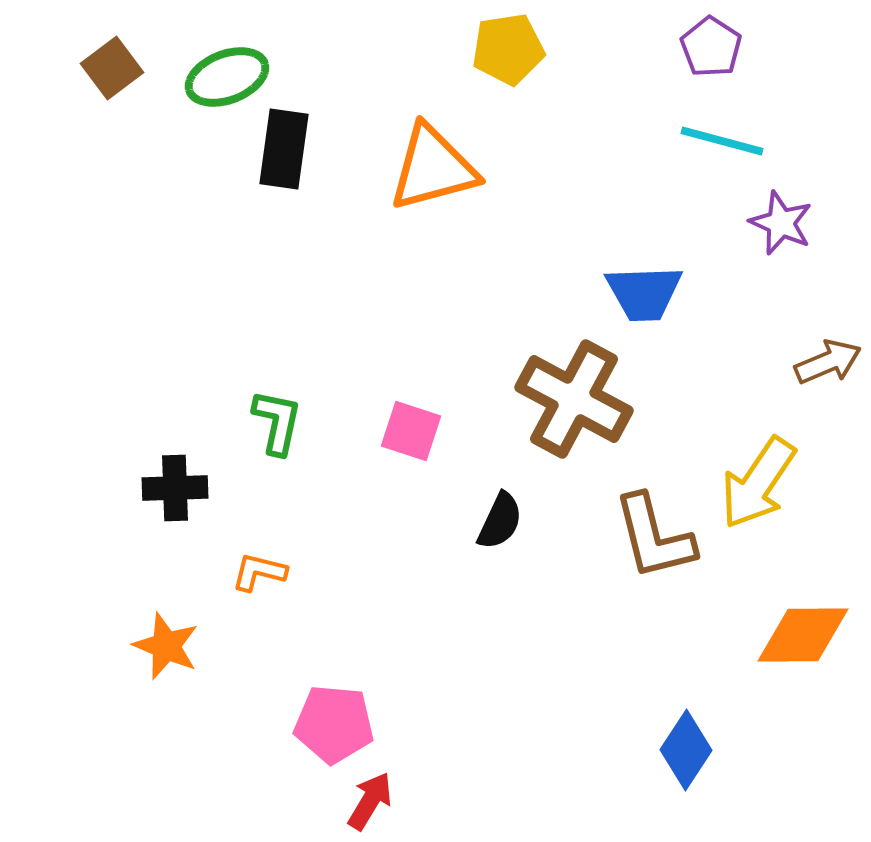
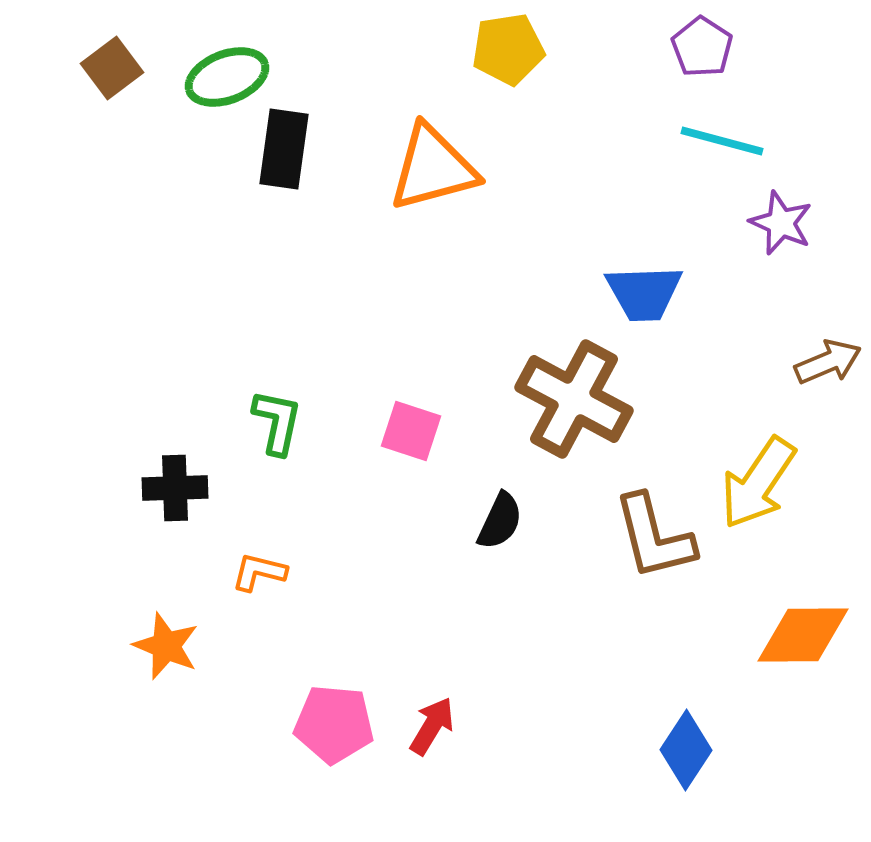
purple pentagon: moved 9 px left
red arrow: moved 62 px right, 75 px up
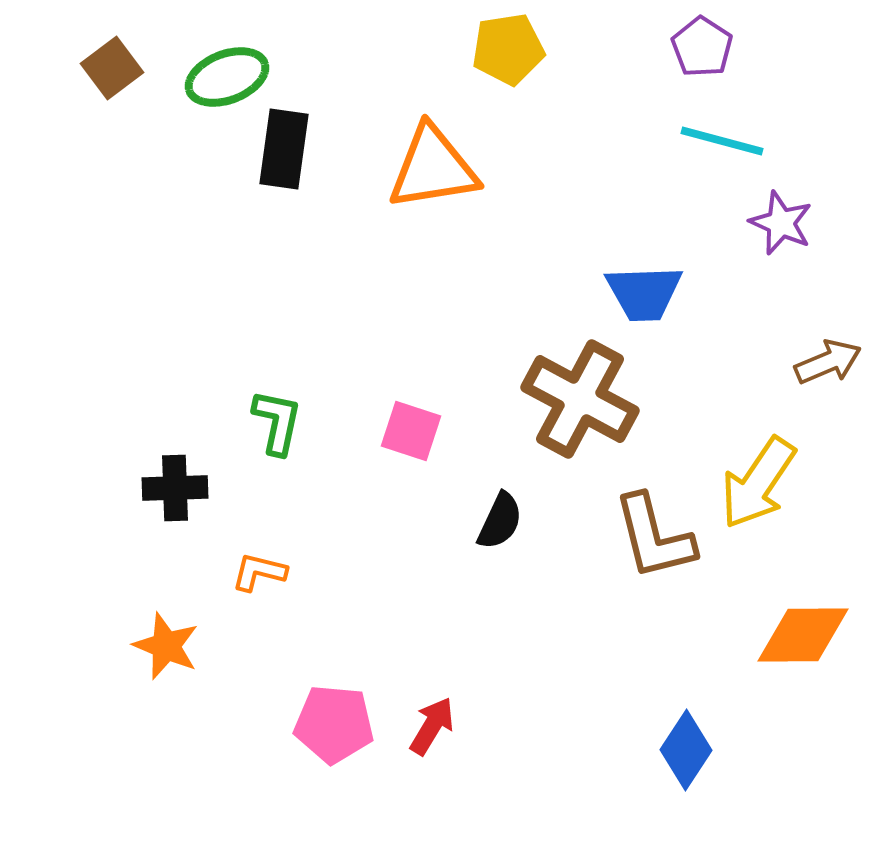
orange triangle: rotated 6 degrees clockwise
brown cross: moved 6 px right
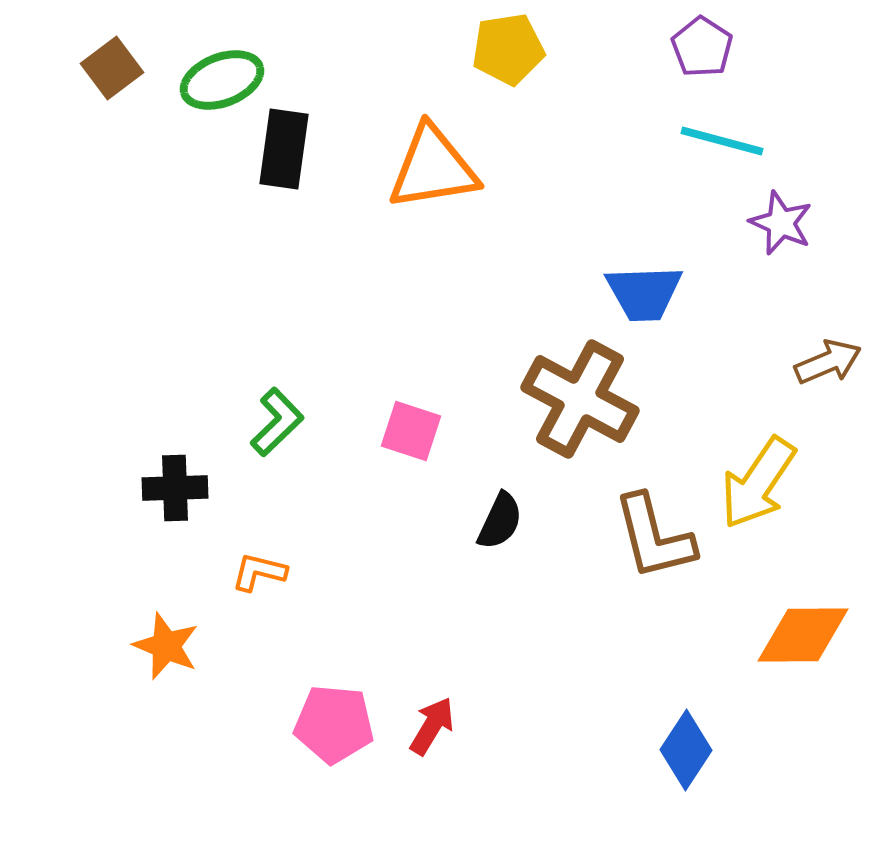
green ellipse: moved 5 px left, 3 px down
green L-shape: rotated 34 degrees clockwise
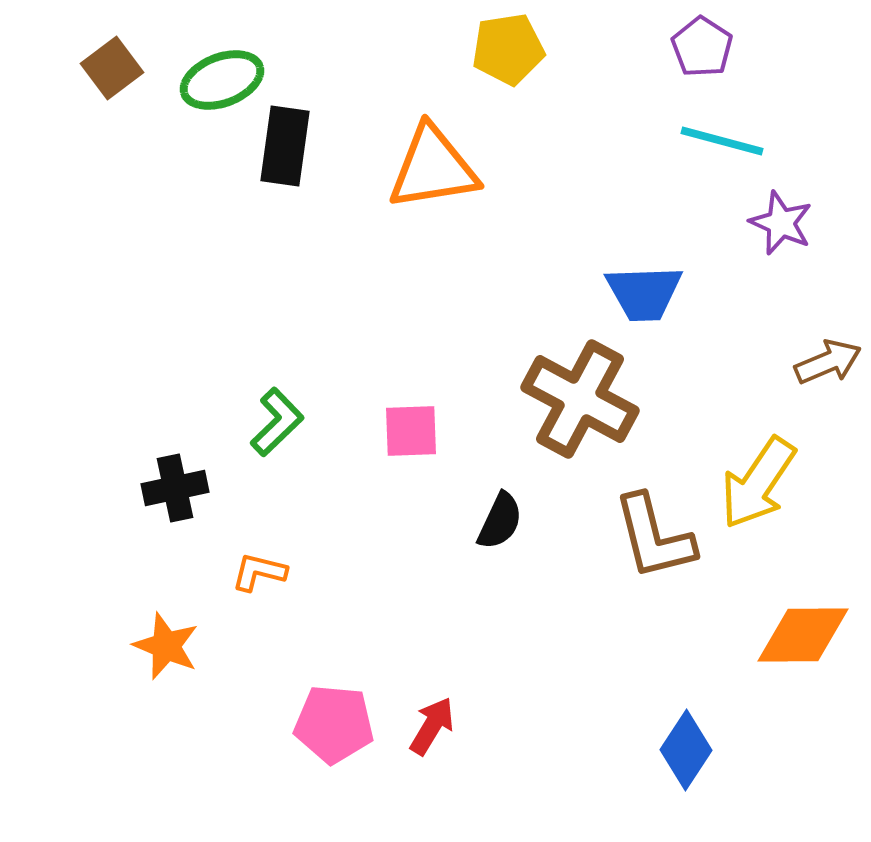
black rectangle: moved 1 px right, 3 px up
pink square: rotated 20 degrees counterclockwise
black cross: rotated 10 degrees counterclockwise
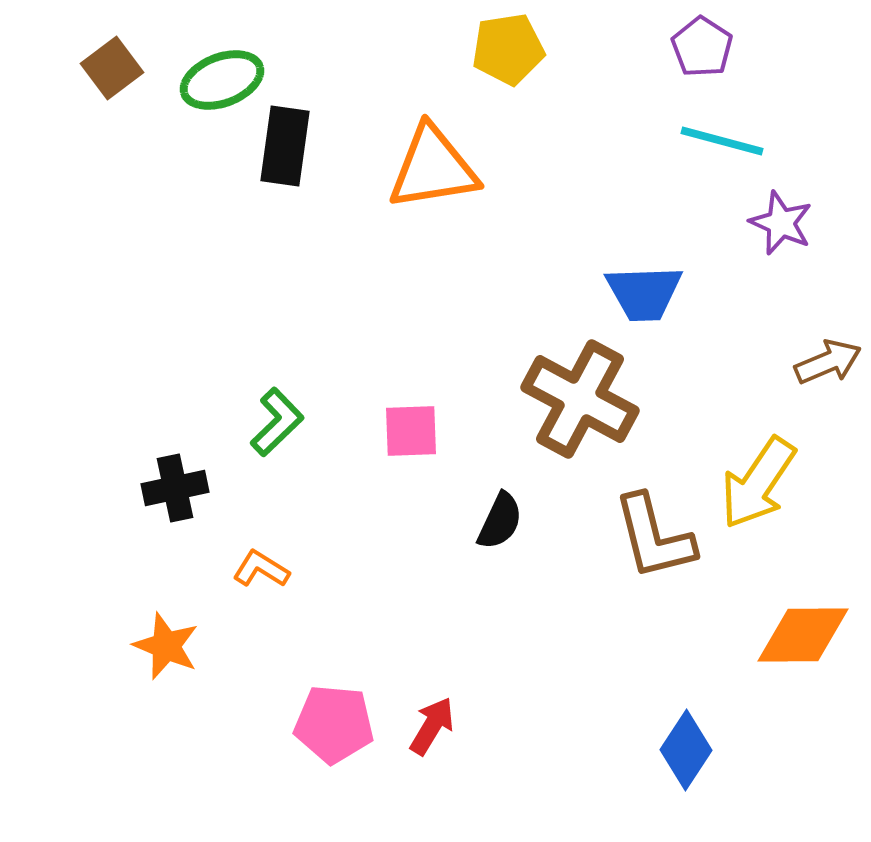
orange L-shape: moved 2 px right, 3 px up; rotated 18 degrees clockwise
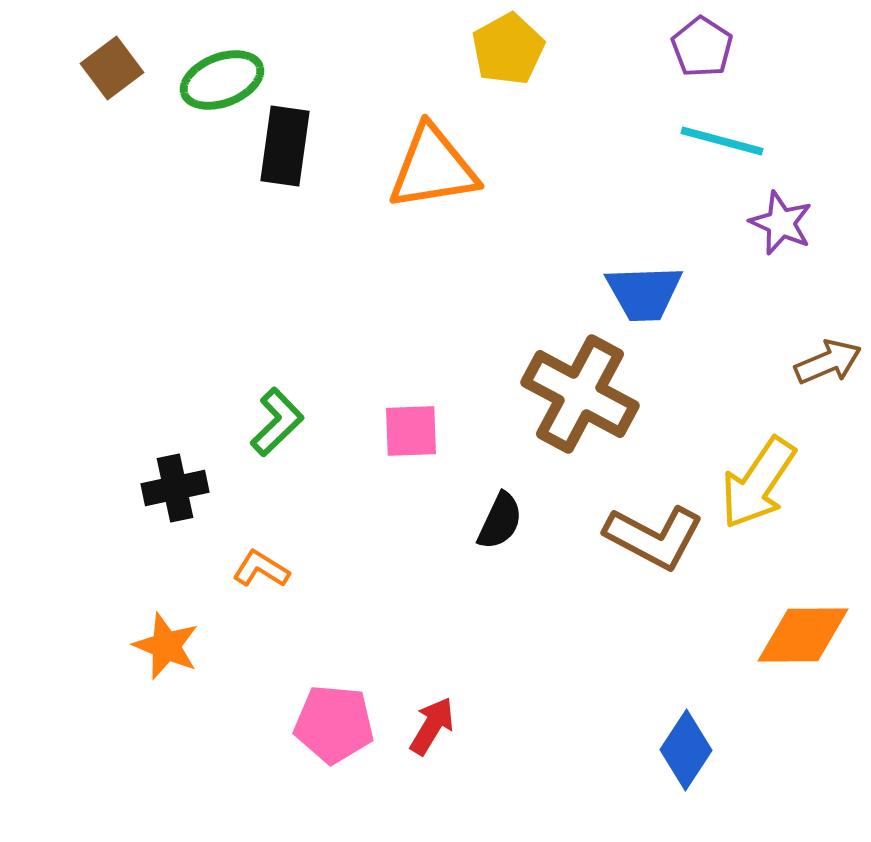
yellow pentagon: rotated 20 degrees counterclockwise
brown cross: moved 5 px up
brown L-shape: rotated 48 degrees counterclockwise
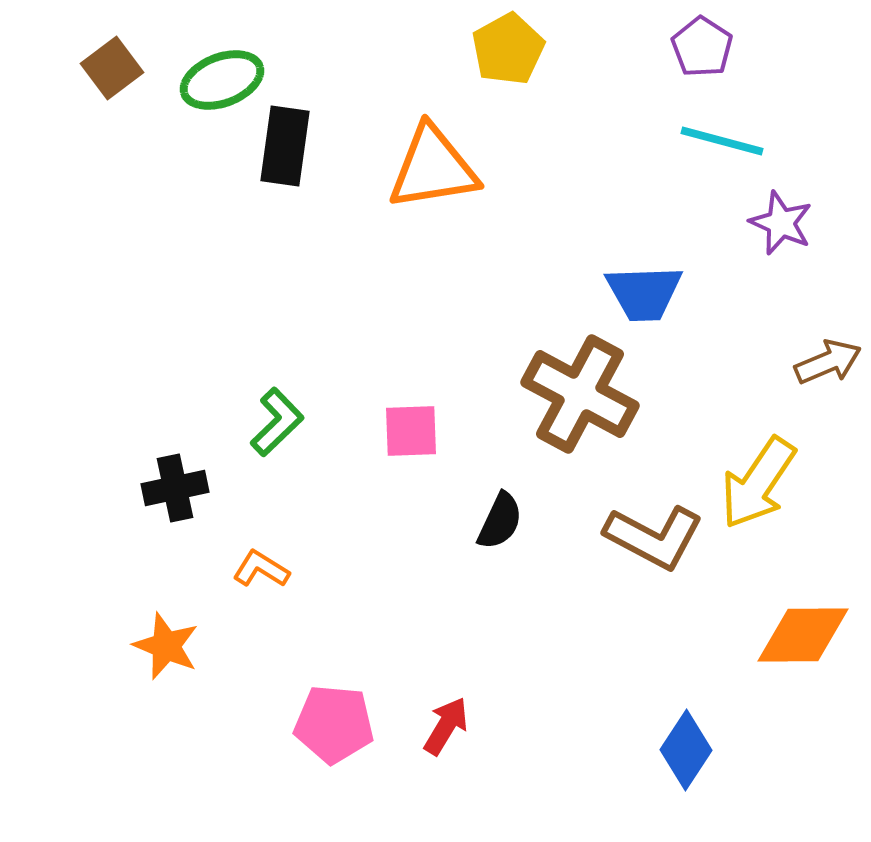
red arrow: moved 14 px right
